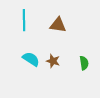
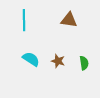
brown triangle: moved 11 px right, 5 px up
brown star: moved 5 px right
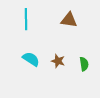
cyan line: moved 2 px right, 1 px up
green semicircle: moved 1 px down
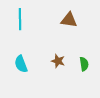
cyan line: moved 6 px left
cyan semicircle: moved 10 px left, 5 px down; rotated 144 degrees counterclockwise
